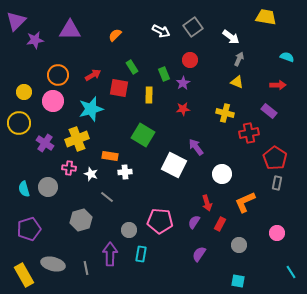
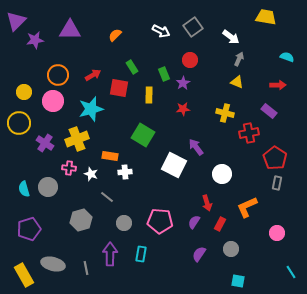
orange L-shape at (245, 202): moved 2 px right, 5 px down
gray circle at (129, 230): moved 5 px left, 7 px up
gray circle at (239, 245): moved 8 px left, 4 px down
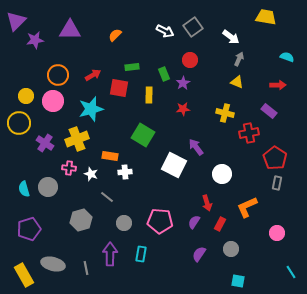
white arrow at (161, 31): moved 4 px right
green rectangle at (132, 67): rotated 64 degrees counterclockwise
yellow circle at (24, 92): moved 2 px right, 4 px down
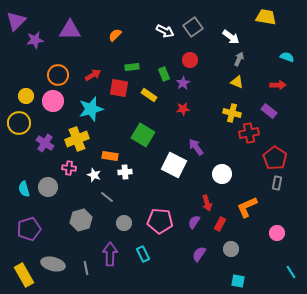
yellow rectangle at (149, 95): rotated 56 degrees counterclockwise
yellow cross at (225, 113): moved 7 px right
white star at (91, 174): moved 3 px right, 1 px down
cyan rectangle at (141, 254): moved 2 px right; rotated 35 degrees counterclockwise
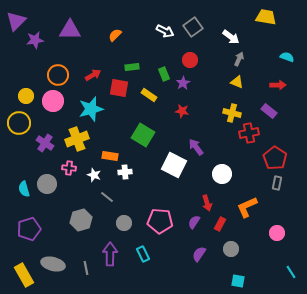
red star at (183, 109): moved 1 px left, 2 px down; rotated 16 degrees clockwise
gray circle at (48, 187): moved 1 px left, 3 px up
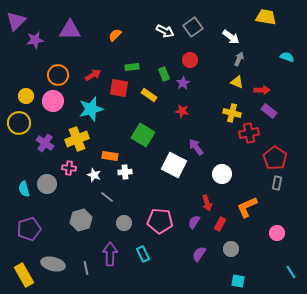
red arrow at (278, 85): moved 16 px left, 5 px down
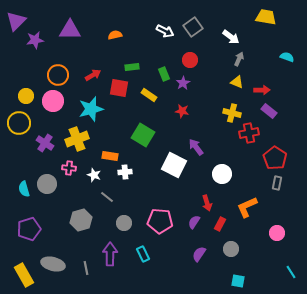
orange semicircle at (115, 35): rotated 32 degrees clockwise
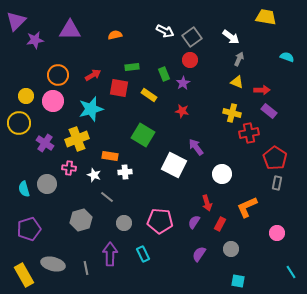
gray square at (193, 27): moved 1 px left, 10 px down
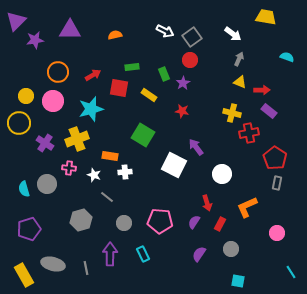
white arrow at (231, 37): moved 2 px right, 3 px up
orange circle at (58, 75): moved 3 px up
yellow triangle at (237, 82): moved 3 px right
